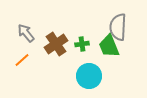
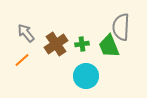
gray semicircle: moved 3 px right
cyan circle: moved 3 px left
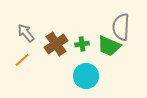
green trapezoid: rotated 45 degrees counterclockwise
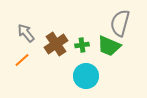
gray semicircle: moved 1 px left, 4 px up; rotated 12 degrees clockwise
green cross: moved 1 px down
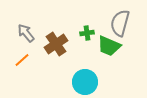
green cross: moved 5 px right, 12 px up
cyan circle: moved 1 px left, 6 px down
